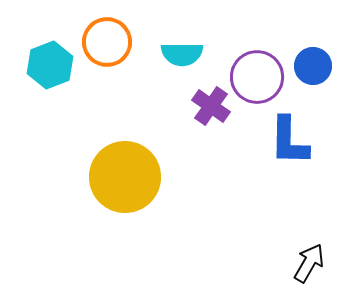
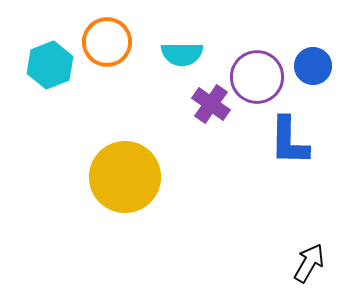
purple cross: moved 2 px up
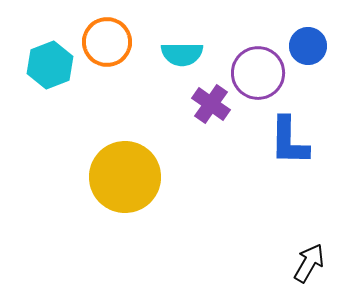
blue circle: moved 5 px left, 20 px up
purple circle: moved 1 px right, 4 px up
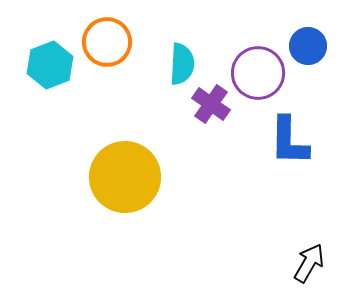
cyan semicircle: moved 10 px down; rotated 87 degrees counterclockwise
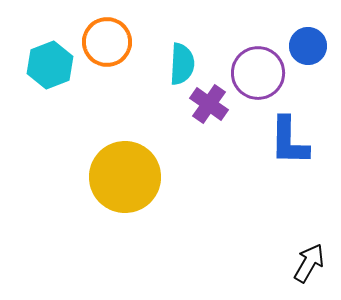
purple cross: moved 2 px left
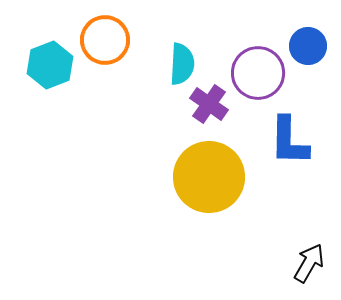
orange circle: moved 2 px left, 2 px up
yellow circle: moved 84 px right
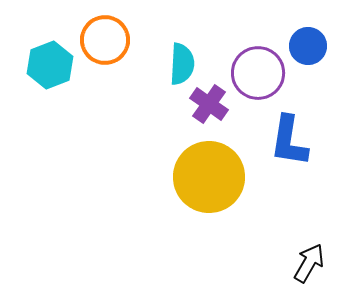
blue L-shape: rotated 8 degrees clockwise
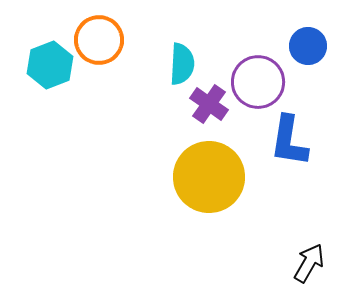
orange circle: moved 6 px left
purple circle: moved 9 px down
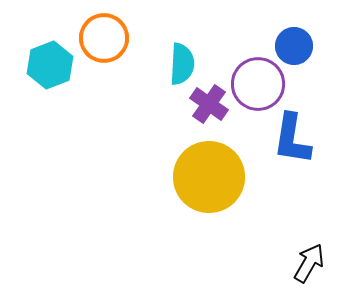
orange circle: moved 5 px right, 2 px up
blue circle: moved 14 px left
purple circle: moved 2 px down
blue L-shape: moved 3 px right, 2 px up
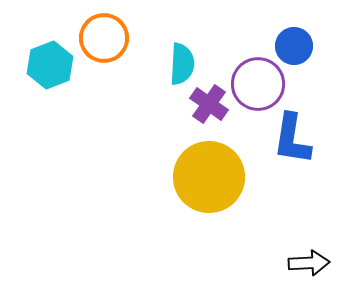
black arrow: rotated 57 degrees clockwise
